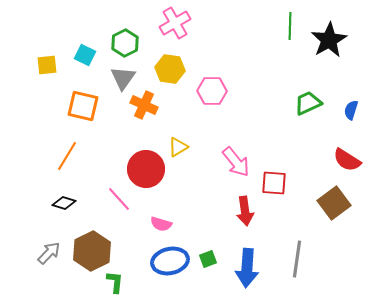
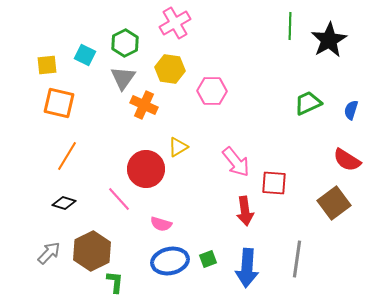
orange square: moved 24 px left, 3 px up
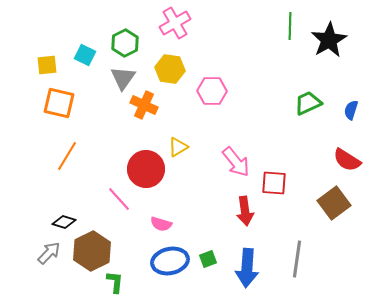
black diamond: moved 19 px down
